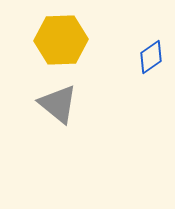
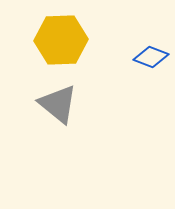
blue diamond: rotated 56 degrees clockwise
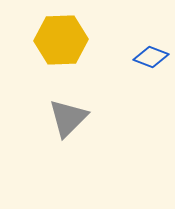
gray triangle: moved 10 px right, 14 px down; rotated 36 degrees clockwise
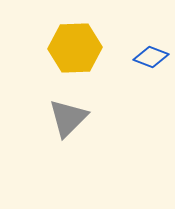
yellow hexagon: moved 14 px right, 8 px down
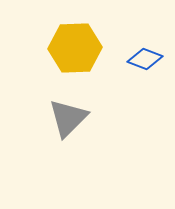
blue diamond: moved 6 px left, 2 px down
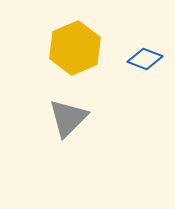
yellow hexagon: rotated 21 degrees counterclockwise
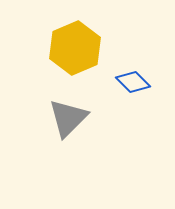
blue diamond: moved 12 px left, 23 px down; rotated 24 degrees clockwise
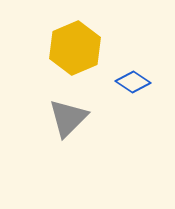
blue diamond: rotated 12 degrees counterclockwise
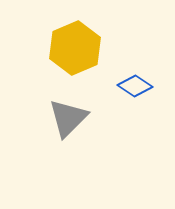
blue diamond: moved 2 px right, 4 px down
